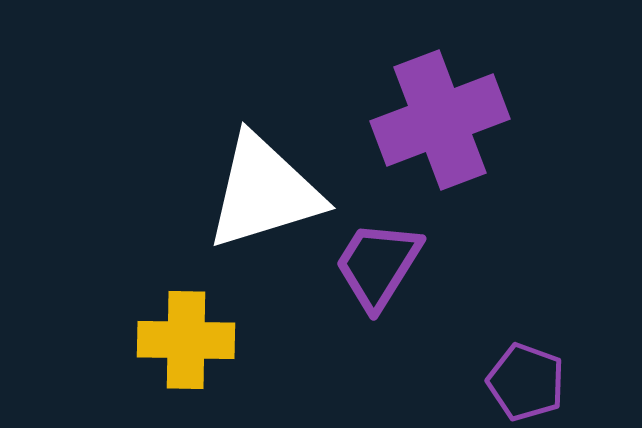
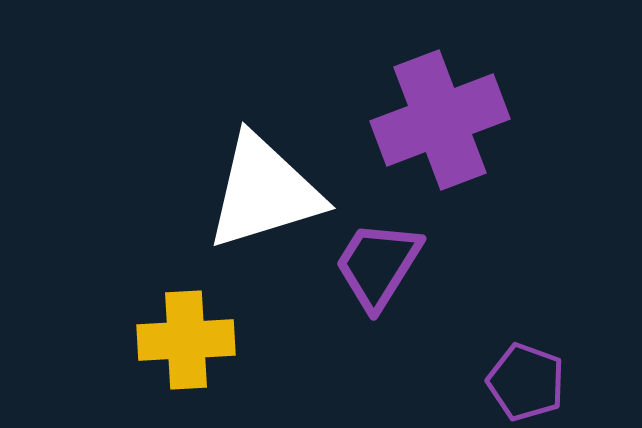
yellow cross: rotated 4 degrees counterclockwise
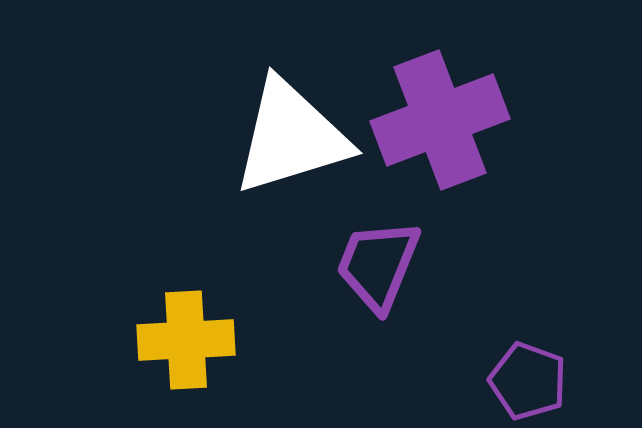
white triangle: moved 27 px right, 55 px up
purple trapezoid: rotated 10 degrees counterclockwise
purple pentagon: moved 2 px right, 1 px up
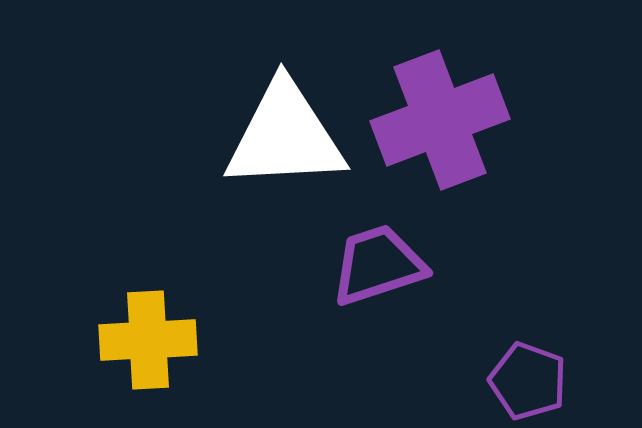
white triangle: moved 6 px left, 1 px up; rotated 14 degrees clockwise
purple trapezoid: rotated 50 degrees clockwise
yellow cross: moved 38 px left
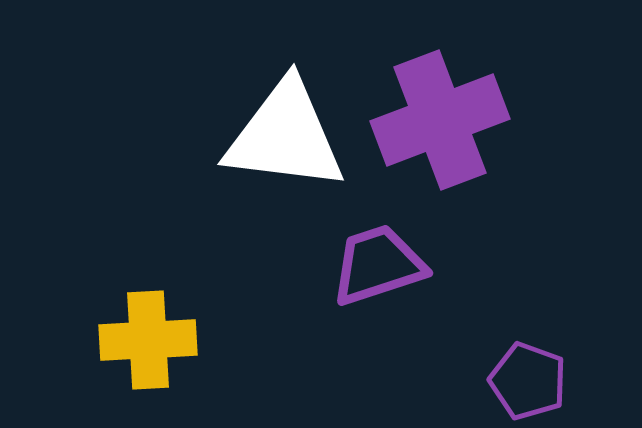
white triangle: rotated 10 degrees clockwise
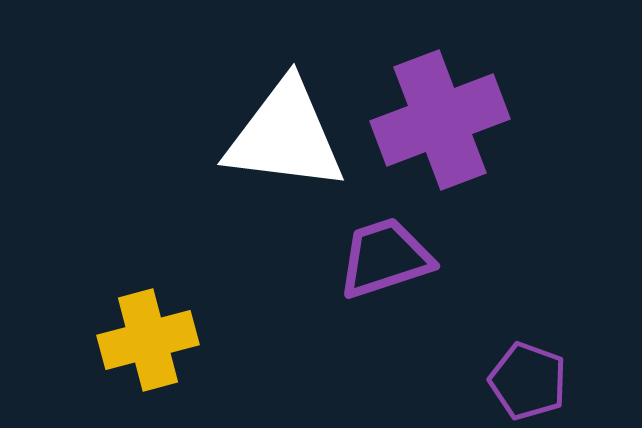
purple trapezoid: moved 7 px right, 7 px up
yellow cross: rotated 12 degrees counterclockwise
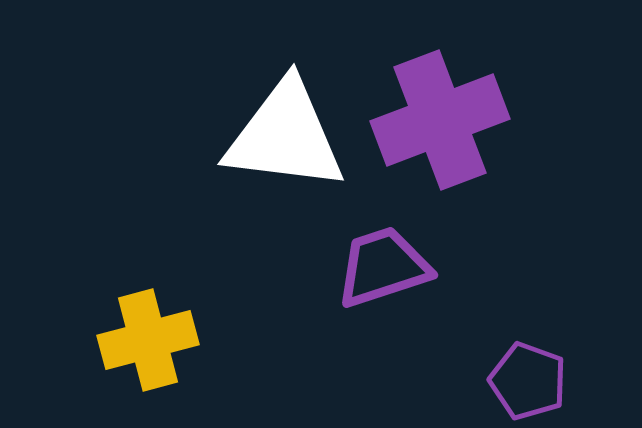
purple trapezoid: moved 2 px left, 9 px down
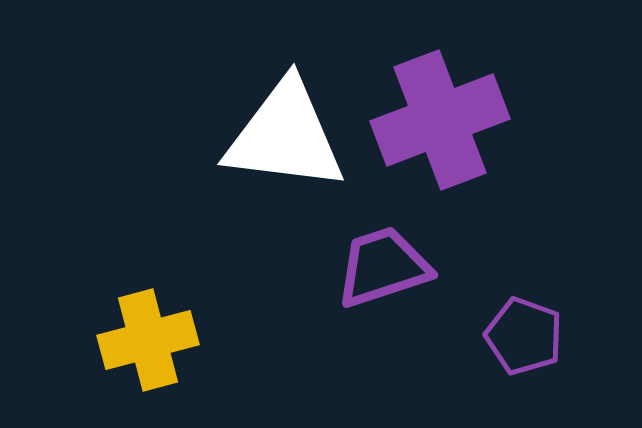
purple pentagon: moved 4 px left, 45 px up
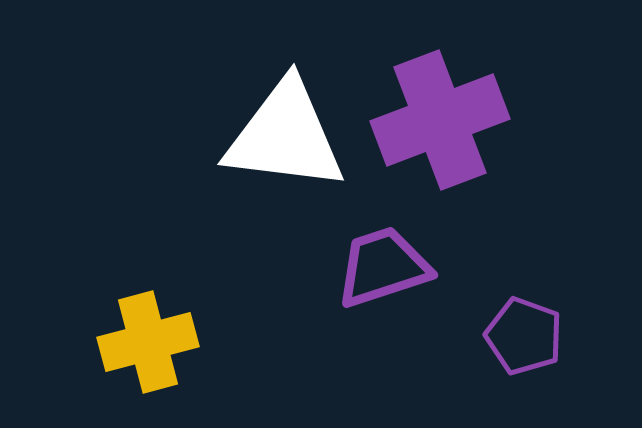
yellow cross: moved 2 px down
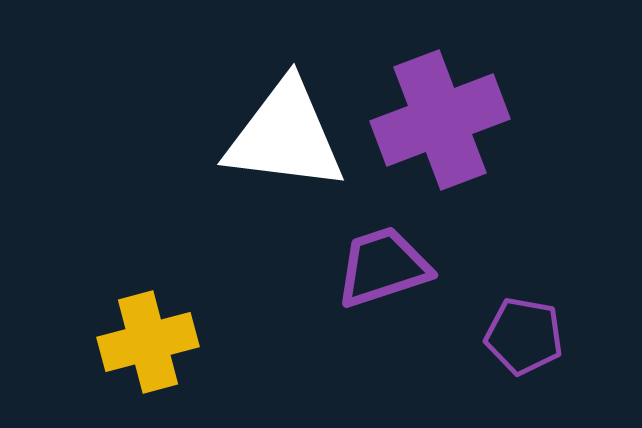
purple pentagon: rotated 10 degrees counterclockwise
